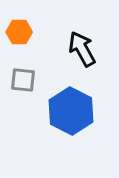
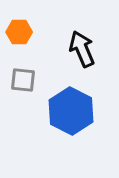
black arrow: rotated 6 degrees clockwise
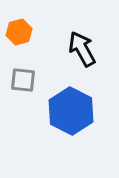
orange hexagon: rotated 15 degrees counterclockwise
black arrow: rotated 6 degrees counterclockwise
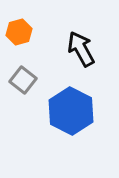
black arrow: moved 1 px left
gray square: rotated 32 degrees clockwise
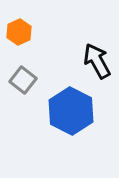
orange hexagon: rotated 10 degrees counterclockwise
black arrow: moved 16 px right, 12 px down
